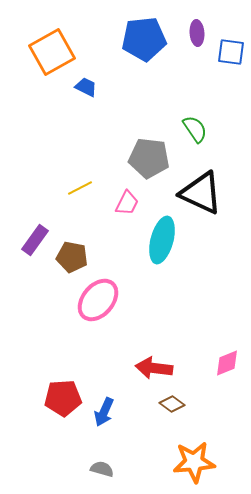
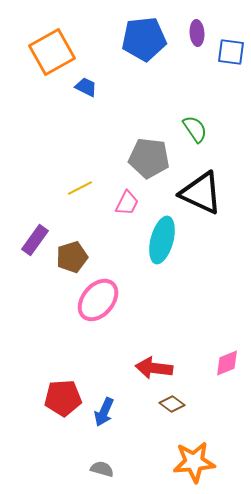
brown pentagon: rotated 28 degrees counterclockwise
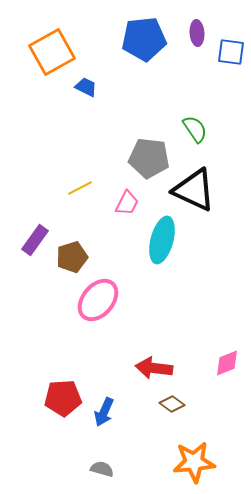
black triangle: moved 7 px left, 3 px up
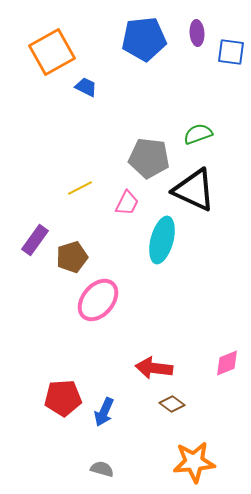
green semicircle: moved 3 px right, 5 px down; rotated 76 degrees counterclockwise
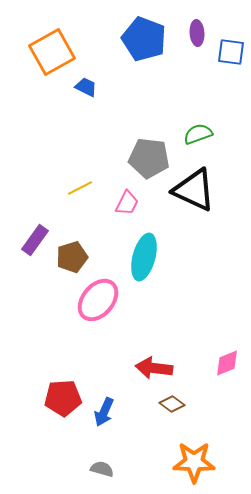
blue pentagon: rotated 27 degrees clockwise
cyan ellipse: moved 18 px left, 17 px down
orange star: rotated 6 degrees clockwise
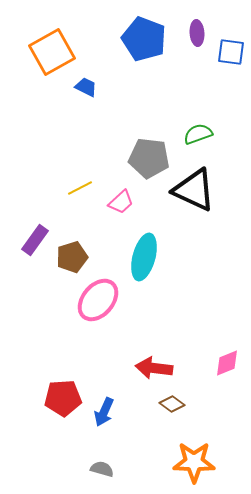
pink trapezoid: moved 6 px left, 1 px up; rotated 20 degrees clockwise
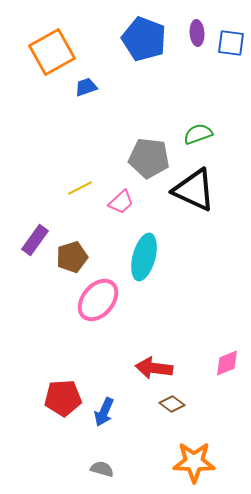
blue square: moved 9 px up
blue trapezoid: rotated 45 degrees counterclockwise
